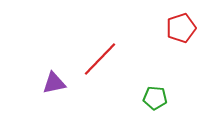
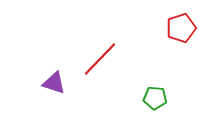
purple triangle: rotated 30 degrees clockwise
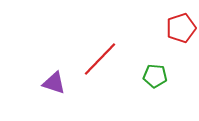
green pentagon: moved 22 px up
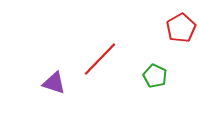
red pentagon: rotated 12 degrees counterclockwise
green pentagon: rotated 20 degrees clockwise
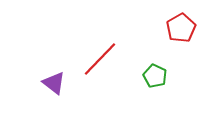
purple triangle: rotated 20 degrees clockwise
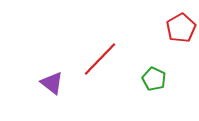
green pentagon: moved 1 px left, 3 px down
purple triangle: moved 2 px left
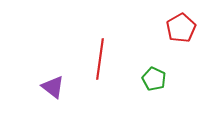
red line: rotated 36 degrees counterclockwise
purple triangle: moved 1 px right, 4 px down
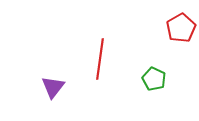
purple triangle: rotated 30 degrees clockwise
